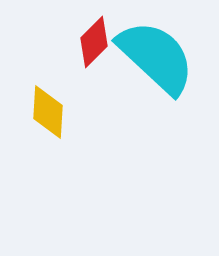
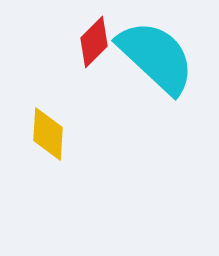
yellow diamond: moved 22 px down
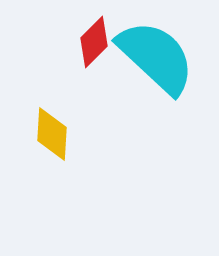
yellow diamond: moved 4 px right
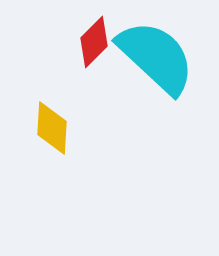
yellow diamond: moved 6 px up
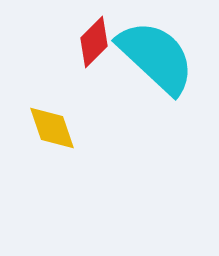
yellow diamond: rotated 22 degrees counterclockwise
